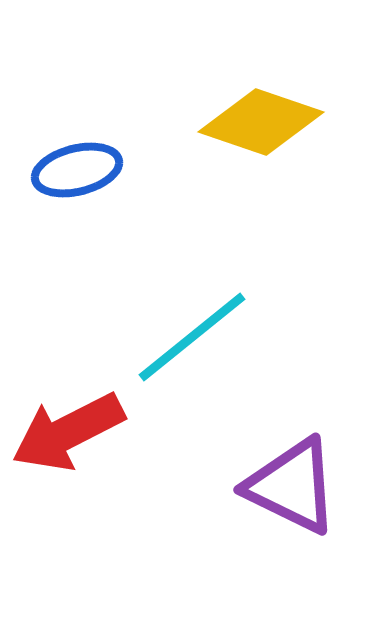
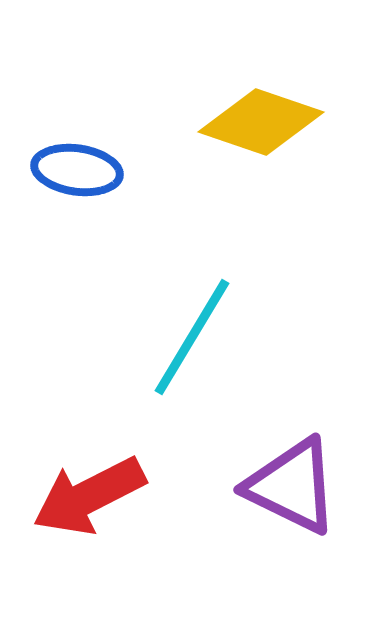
blue ellipse: rotated 22 degrees clockwise
cyan line: rotated 20 degrees counterclockwise
red arrow: moved 21 px right, 64 px down
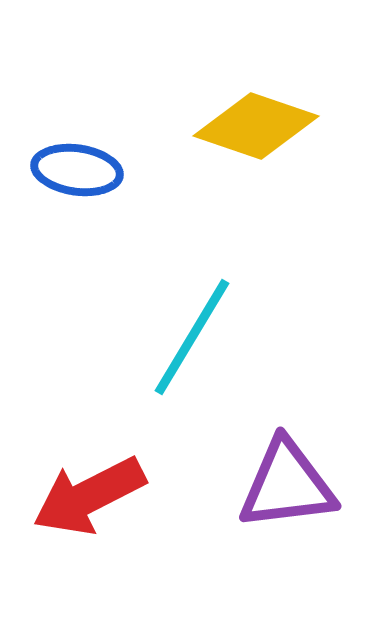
yellow diamond: moved 5 px left, 4 px down
purple triangle: moved 5 px left, 1 px up; rotated 33 degrees counterclockwise
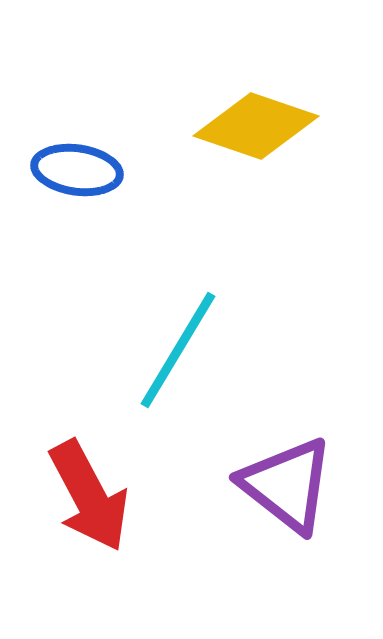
cyan line: moved 14 px left, 13 px down
purple triangle: rotated 45 degrees clockwise
red arrow: rotated 91 degrees counterclockwise
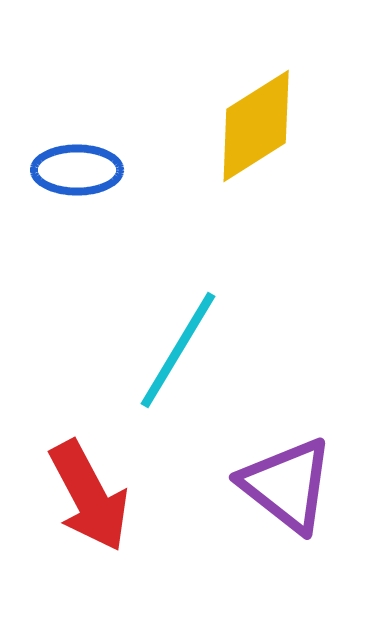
yellow diamond: rotated 51 degrees counterclockwise
blue ellipse: rotated 8 degrees counterclockwise
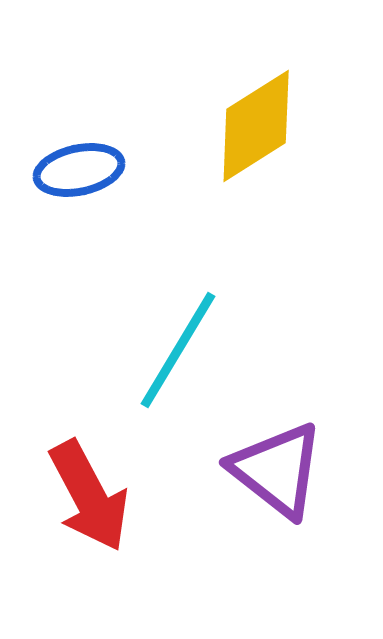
blue ellipse: moved 2 px right; rotated 12 degrees counterclockwise
purple triangle: moved 10 px left, 15 px up
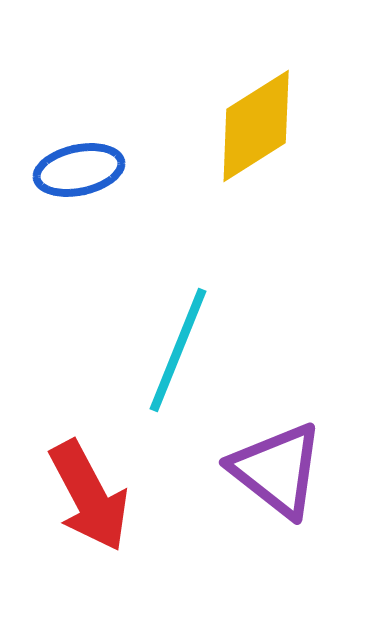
cyan line: rotated 9 degrees counterclockwise
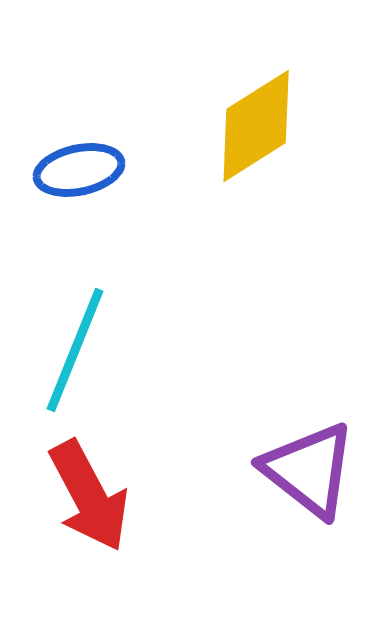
cyan line: moved 103 px left
purple triangle: moved 32 px right
